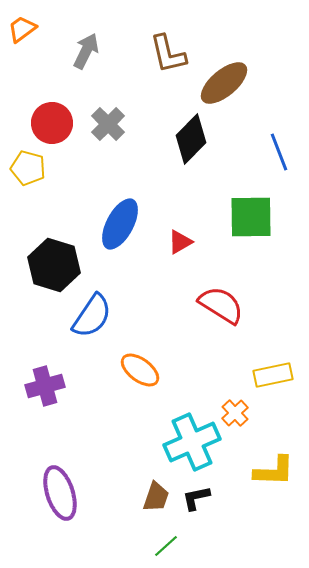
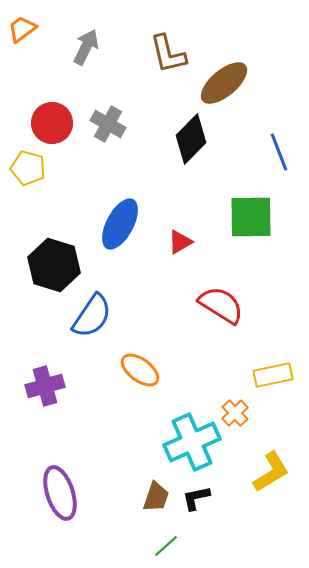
gray arrow: moved 4 px up
gray cross: rotated 16 degrees counterclockwise
yellow L-shape: moved 3 px left, 1 px down; rotated 33 degrees counterclockwise
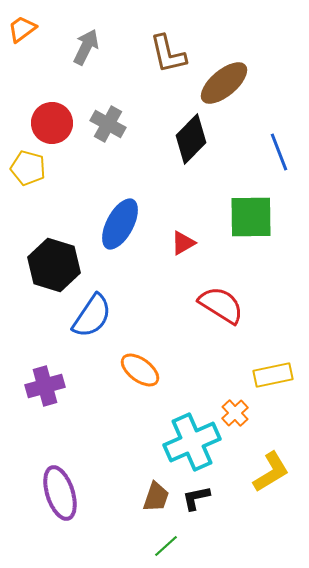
red triangle: moved 3 px right, 1 px down
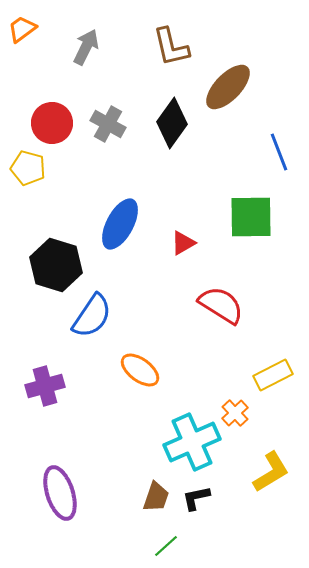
brown L-shape: moved 3 px right, 7 px up
brown ellipse: moved 4 px right, 4 px down; rotated 6 degrees counterclockwise
black diamond: moved 19 px left, 16 px up; rotated 9 degrees counterclockwise
black hexagon: moved 2 px right
yellow rectangle: rotated 15 degrees counterclockwise
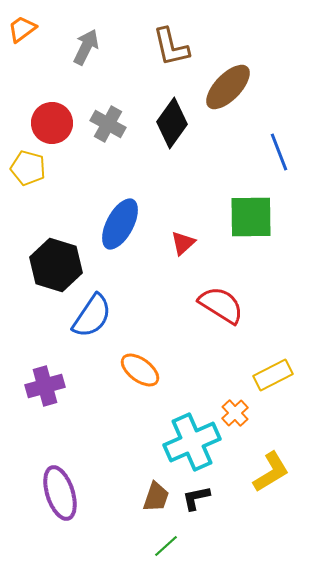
red triangle: rotated 12 degrees counterclockwise
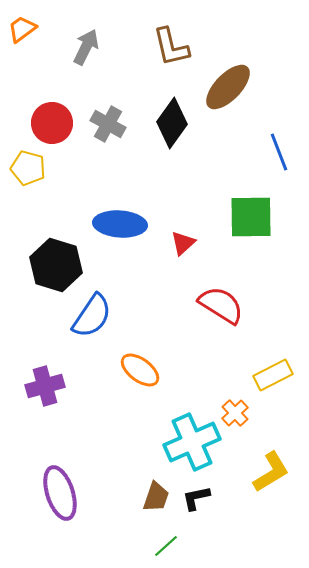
blue ellipse: rotated 66 degrees clockwise
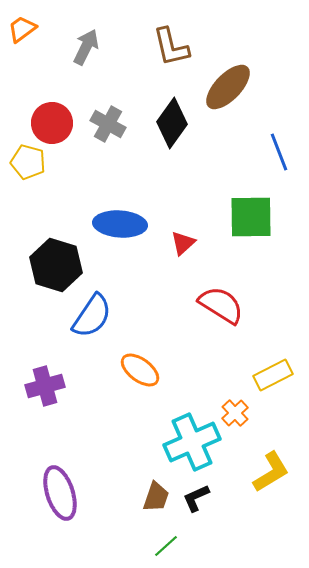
yellow pentagon: moved 6 px up
black L-shape: rotated 12 degrees counterclockwise
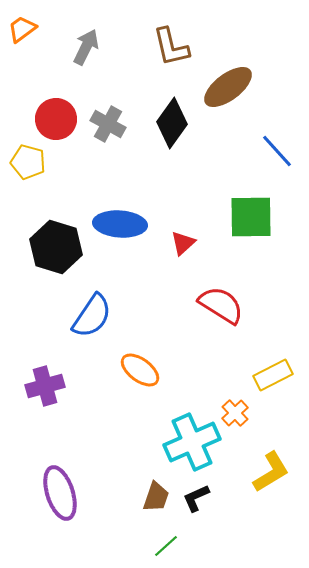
brown ellipse: rotated 9 degrees clockwise
red circle: moved 4 px right, 4 px up
blue line: moved 2 px left, 1 px up; rotated 21 degrees counterclockwise
black hexagon: moved 18 px up
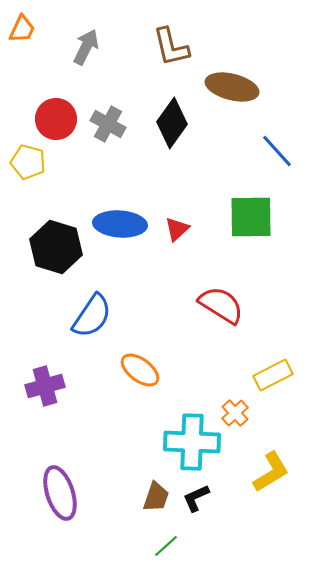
orange trapezoid: rotated 152 degrees clockwise
brown ellipse: moved 4 px right; rotated 51 degrees clockwise
red triangle: moved 6 px left, 14 px up
cyan cross: rotated 26 degrees clockwise
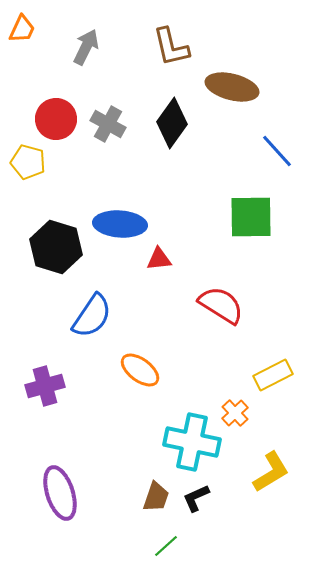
red triangle: moved 18 px left, 30 px down; rotated 36 degrees clockwise
cyan cross: rotated 10 degrees clockwise
